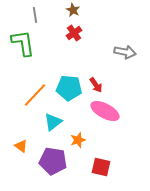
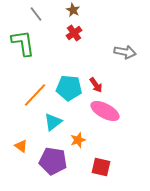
gray line: moved 1 px right, 1 px up; rotated 28 degrees counterclockwise
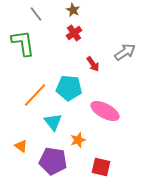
gray arrow: rotated 45 degrees counterclockwise
red arrow: moved 3 px left, 21 px up
cyan triangle: rotated 30 degrees counterclockwise
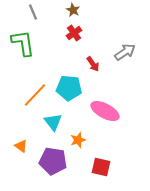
gray line: moved 3 px left, 2 px up; rotated 14 degrees clockwise
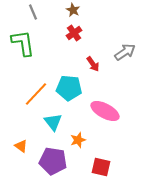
orange line: moved 1 px right, 1 px up
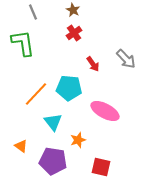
gray arrow: moved 1 px right, 7 px down; rotated 80 degrees clockwise
